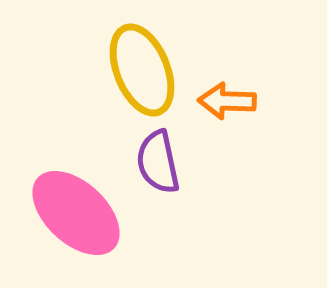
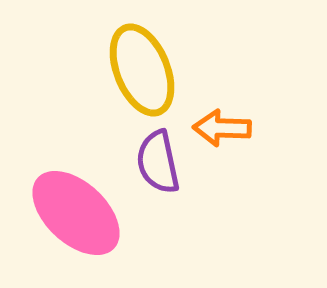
orange arrow: moved 5 px left, 27 px down
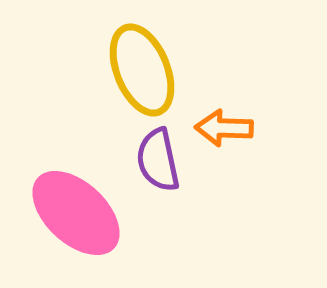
orange arrow: moved 2 px right
purple semicircle: moved 2 px up
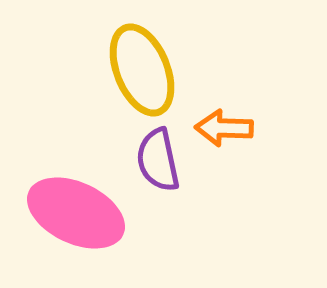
pink ellipse: rotated 18 degrees counterclockwise
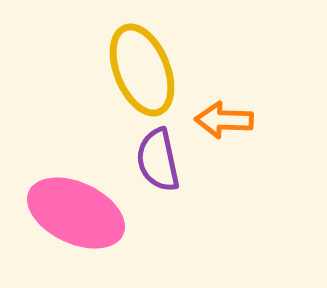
orange arrow: moved 8 px up
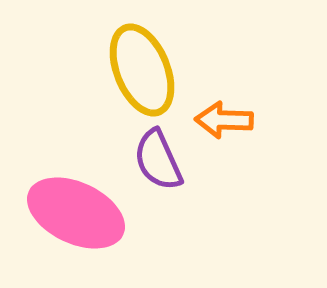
purple semicircle: rotated 12 degrees counterclockwise
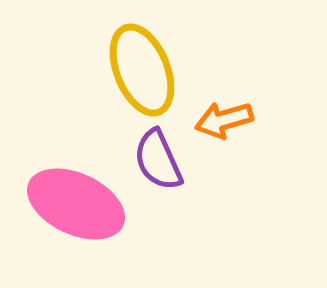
orange arrow: rotated 18 degrees counterclockwise
pink ellipse: moved 9 px up
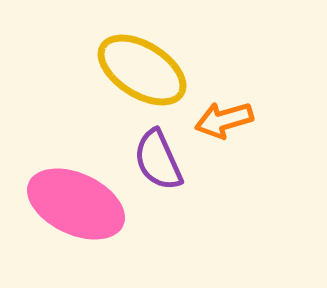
yellow ellipse: rotated 36 degrees counterclockwise
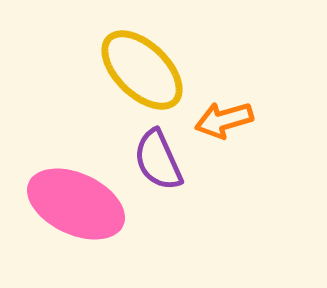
yellow ellipse: rotated 12 degrees clockwise
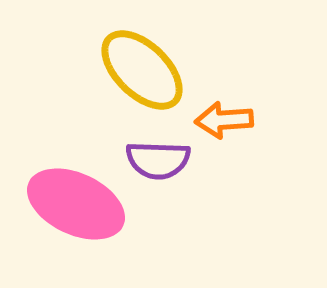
orange arrow: rotated 12 degrees clockwise
purple semicircle: rotated 64 degrees counterclockwise
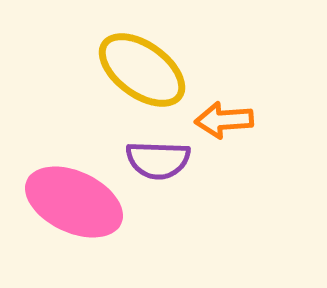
yellow ellipse: rotated 8 degrees counterclockwise
pink ellipse: moved 2 px left, 2 px up
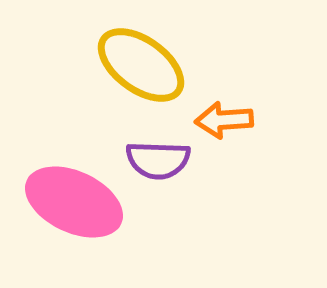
yellow ellipse: moved 1 px left, 5 px up
